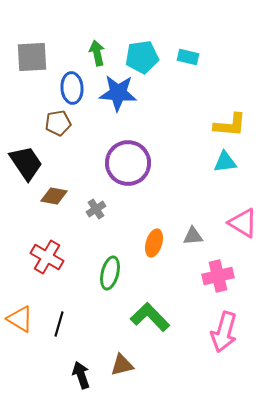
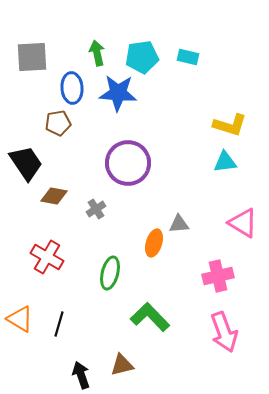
yellow L-shape: rotated 12 degrees clockwise
gray triangle: moved 14 px left, 12 px up
pink arrow: rotated 36 degrees counterclockwise
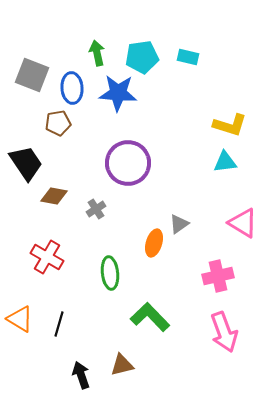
gray square: moved 18 px down; rotated 24 degrees clockwise
gray triangle: rotated 30 degrees counterclockwise
green ellipse: rotated 20 degrees counterclockwise
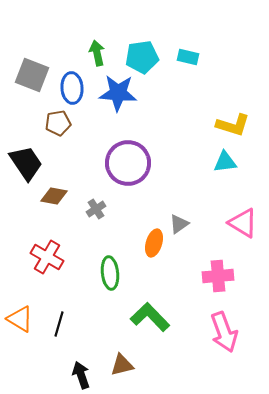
yellow L-shape: moved 3 px right
pink cross: rotated 8 degrees clockwise
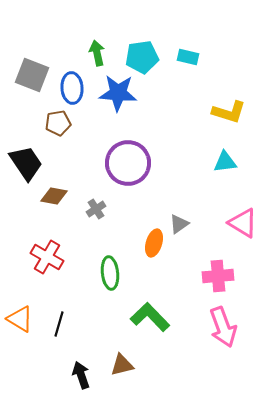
yellow L-shape: moved 4 px left, 13 px up
pink arrow: moved 1 px left, 5 px up
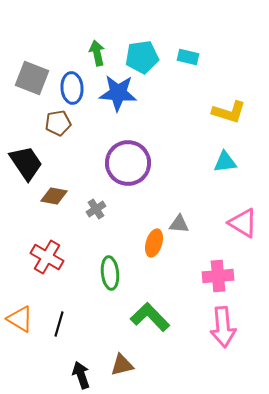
gray square: moved 3 px down
gray triangle: rotated 40 degrees clockwise
pink arrow: rotated 15 degrees clockwise
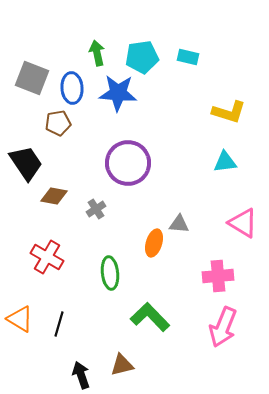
pink arrow: rotated 27 degrees clockwise
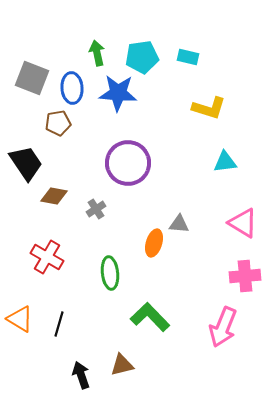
yellow L-shape: moved 20 px left, 4 px up
pink cross: moved 27 px right
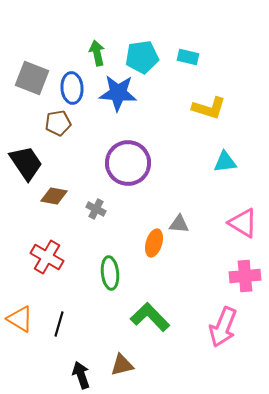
gray cross: rotated 30 degrees counterclockwise
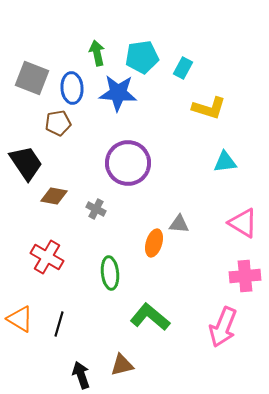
cyan rectangle: moved 5 px left, 11 px down; rotated 75 degrees counterclockwise
green L-shape: rotated 6 degrees counterclockwise
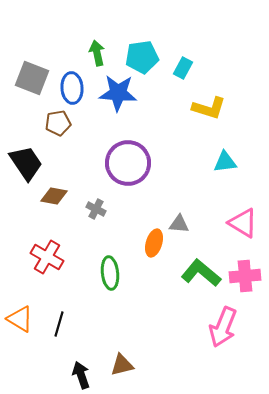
green L-shape: moved 51 px right, 44 px up
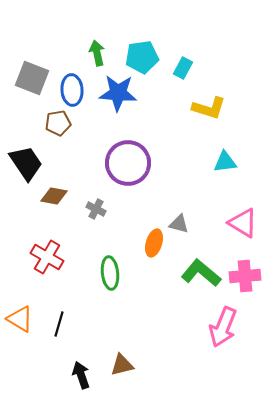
blue ellipse: moved 2 px down
gray triangle: rotated 10 degrees clockwise
